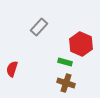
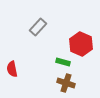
gray rectangle: moved 1 px left
green rectangle: moved 2 px left
red semicircle: rotated 28 degrees counterclockwise
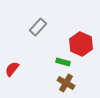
red semicircle: rotated 49 degrees clockwise
brown cross: rotated 12 degrees clockwise
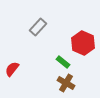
red hexagon: moved 2 px right, 1 px up
green rectangle: rotated 24 degrees clockwise
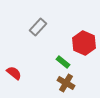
red hexagon: moved 1 px right
red semicircle: moved 2 px right, 4 px down; rotated 91 degrees clockwise
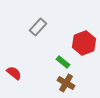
red hexagon: rotated 15 degrees clockwise
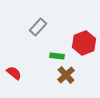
green rectangle: moved 6 px left, 6 px up; rotated 32 degrees counterclockwise
brown cross: moved 8 px up; rotated 18 degrees clockwise
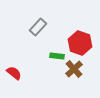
red hexagon: moved 4 px left; rotated 20 degrees counterclockwise
brown cross: moved 8 px right, 6 px up
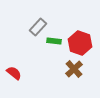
green rectangle: moved 3 px left, 15 px up
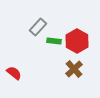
red hexagon: moved 3 px left, 2 px up; rotated 10 degrees clockwise
